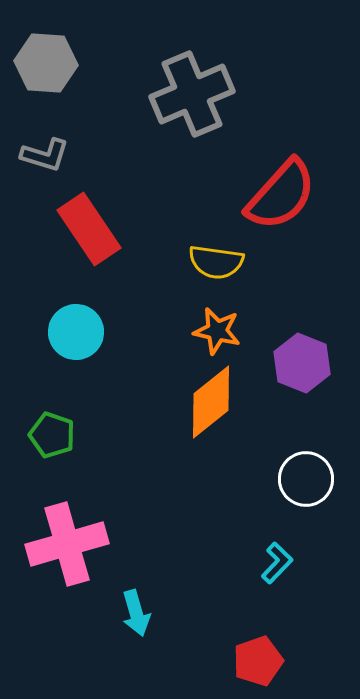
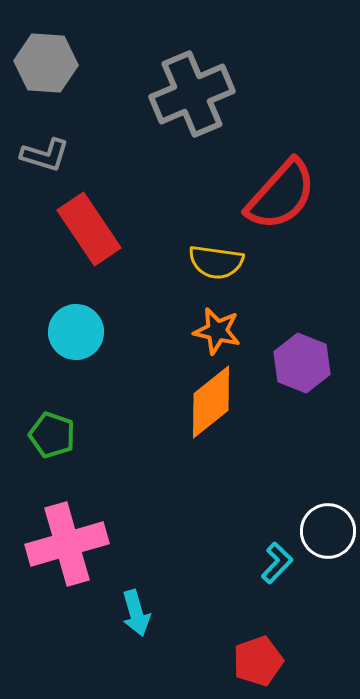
white circle: moved 22 px right, 52 px down
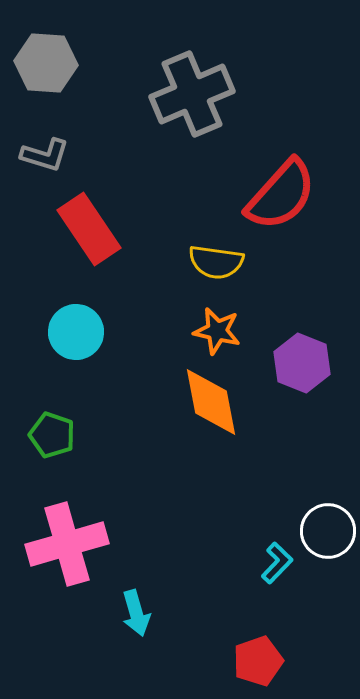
orange diamond: rotated 62 degrees counterclockwise
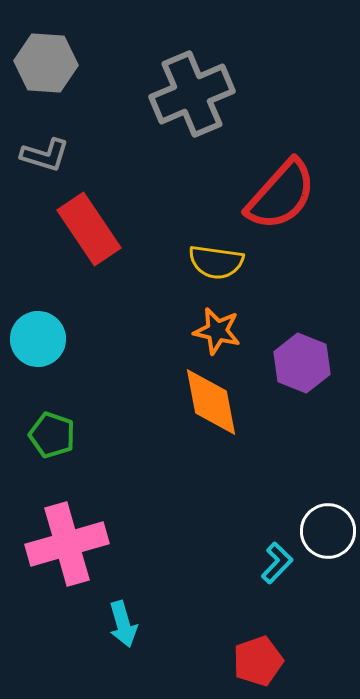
cyan circle: moved 38 px left, 7 px down
cyan arrow: moved 13 px left, 11 px down
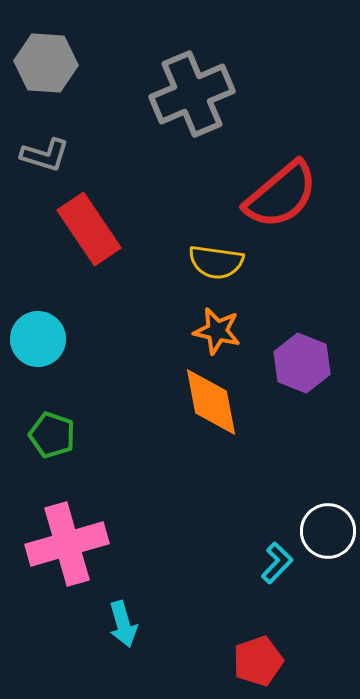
red semicircle: rotated 8 degrees clockwise
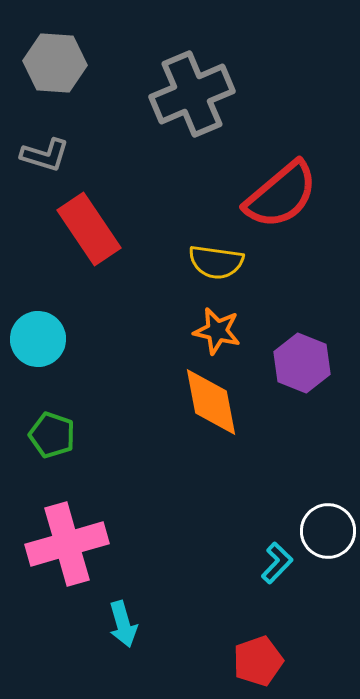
gray hexagon: moved 9 px right
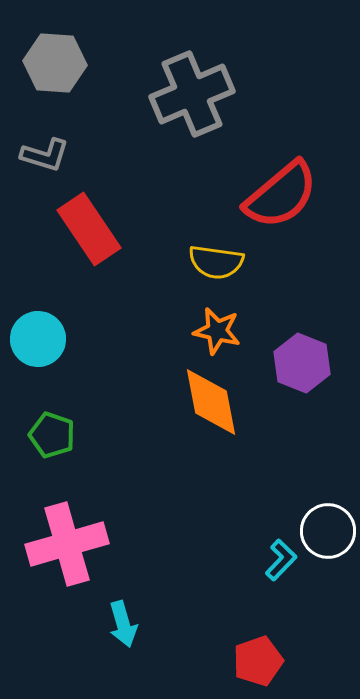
cyan L-shape: moved 4 px right, 3 px up
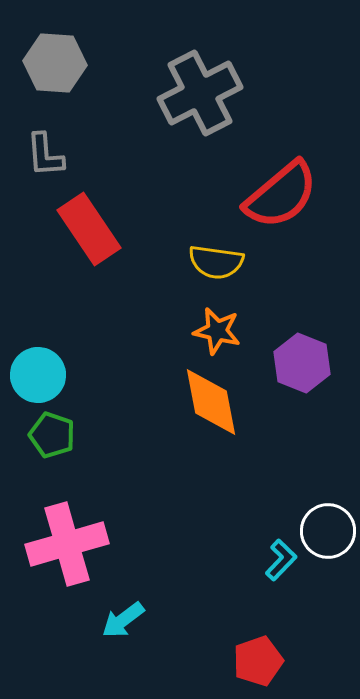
gray cross: moved 8 px right, 1 px up; rotated 4 degrees counterclockwise
gray L-shape: rotated 69 degrees clockwise
cyan circle: moved 36 px down
cyan arrow: moved 4 px up; rotated 69 degrees clockwise
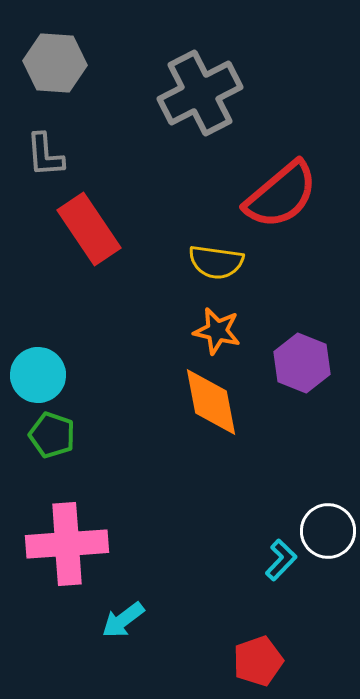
pink cross: rotated 12 degrees clockwise
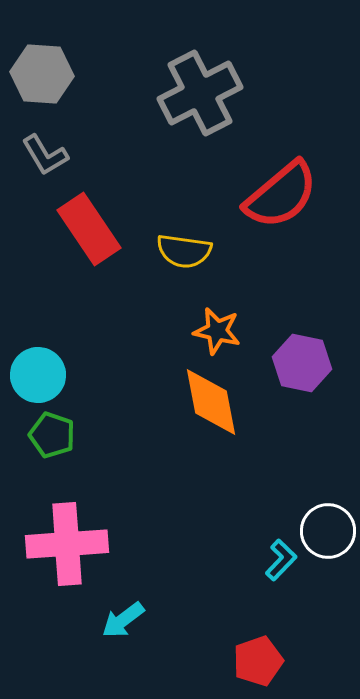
gray hexagon: moved 13 px left, 11 px down
gray L-shape: rotated 27 degrees counterclockwise
yellow semicircle: moved 32 px left, 11 px up
purple hexagon: rotated 10 degrees counterclockwise
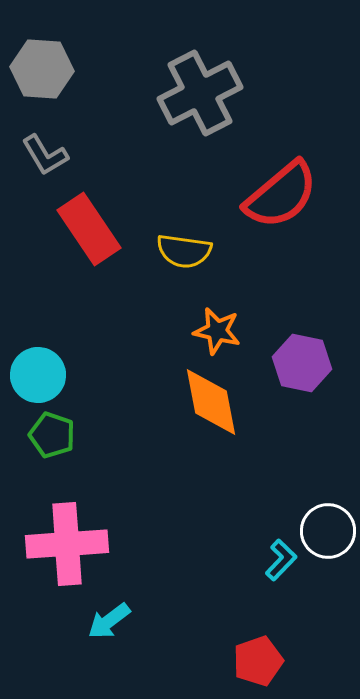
gray hexagon: moved 5 px up
cyan arrow: moved 14 px left, 1 px down
